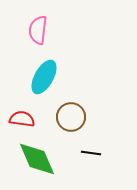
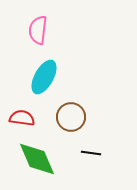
red semicircle: moved 1 px up
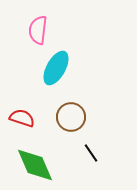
cyan ellipse: moved 12 px right, 9 px up
red semicircle: rotated 10 degrees clockwise
black line: rotated 48 degrees clockwise
green diamond: moved 2 px left, 6 px down
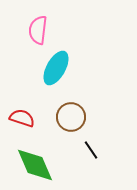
black line: moved 3 px up
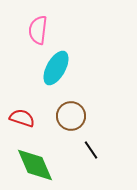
brown circle: moved 1 px up
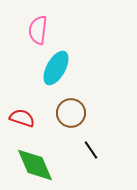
brown circle: moved 3 px up
